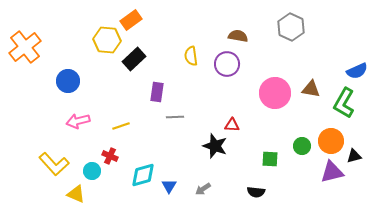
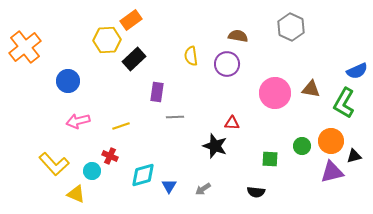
yellow hexagon: rotated 8 degrees counterclockwise
red triangle: moved 2 px up
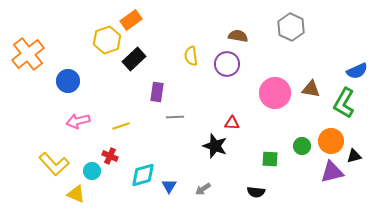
yellow hexagon: rotated 16 degrees counterclockwise
orange cross: moved 3 px right, 7 px down
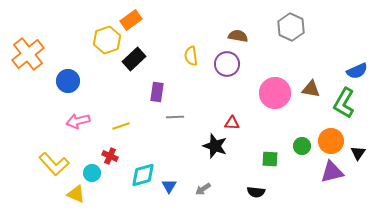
black triangle: moved 4 px right, 3 px up; rotated 42 degrees counterclockwise
cyan circle: moved 2 px down
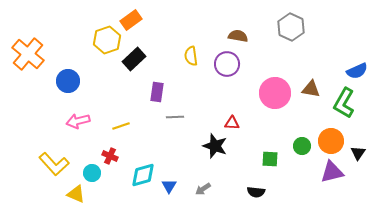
orange cross: rotated 12 degrees counterclockwise
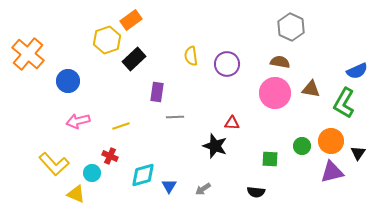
brown semicircle: moved 42 px right, 26 px down
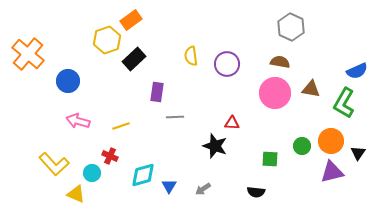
pink arrow: rotated 30 degrees clockwise
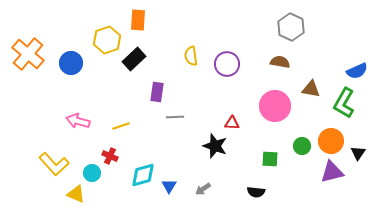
orange rectangle: moved 7 px right; rotated 50 degrees counterclockwise
blue circle: moved 3 px right, 18 px up
pink circle: moved 13 px down
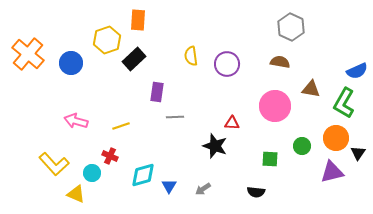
pink arrow: moved 2 px left
orange circle: moved 5 px right, 3 px up
